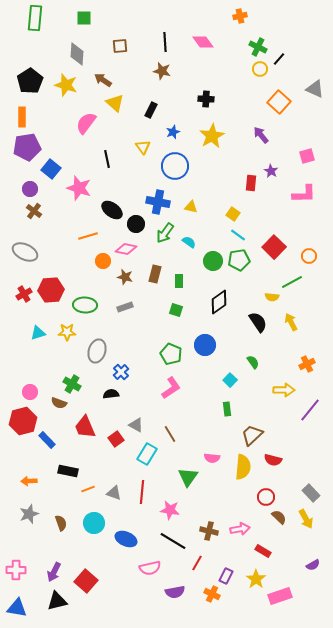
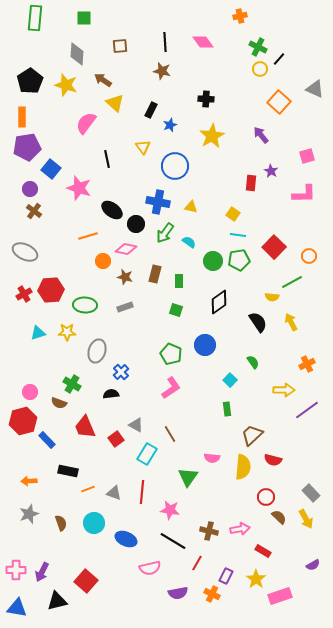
blue star at (173, 132): moved 3 px left, 7 px up
cyan line at (238, 235): rotated 28 degrees counterclockwise
purple line at (310, 410): moved 3 px left; rotated 15 degrees clockwise
purple arrow at (54, 572): moved 12 px left
purple semicircle at (175, 592): moved 3 px right, 1 px down
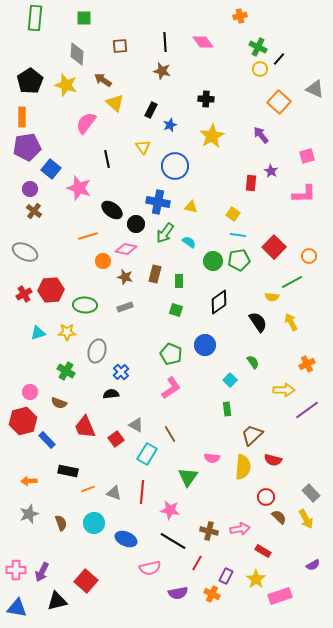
green cross at (72, 384): moved 6 px left, 13 px up
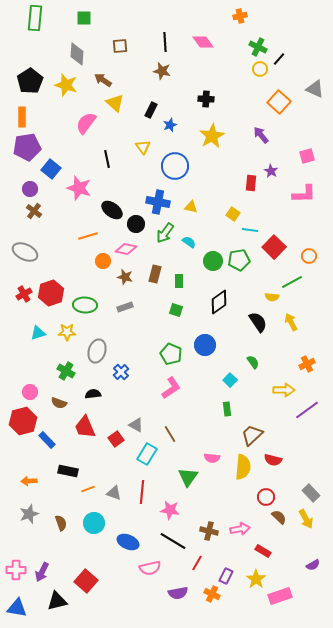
cyan line at (238, 235): moved 12 px right, 5 px up
red hexagon at (51, 290): moved 3 px down; rotated 15 degrees counterclockwise
black semicircle at (111, 394): moved 18 px left
blue ellipse at (126, 539): moved 2 px right, 3 px down
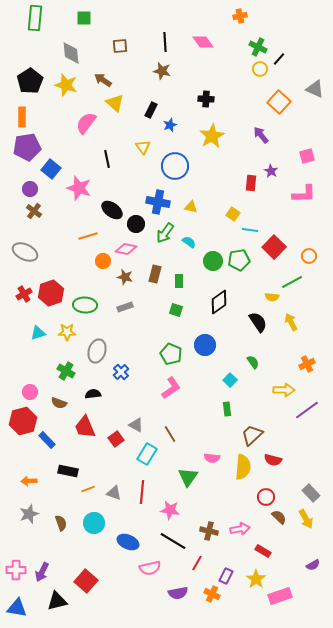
gray diamond at (77, 54): moved 6 px left, 1 px up; rotated 10 degrees counterclockwise
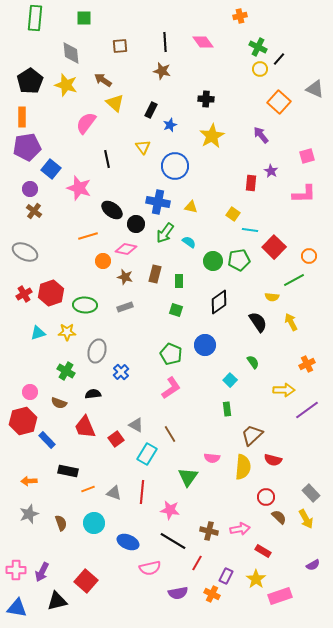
green line at (292, 282): moved 2 px right, 2 px up
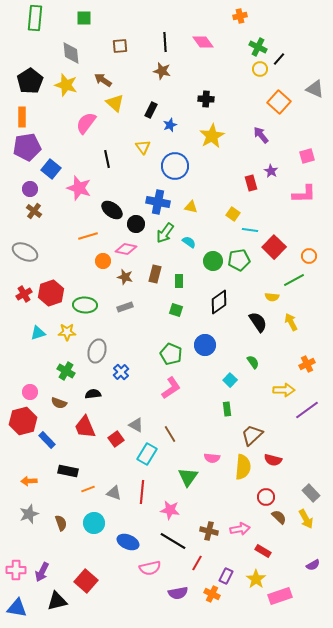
red rectangle at (251, 183): rotated 21 degrees counterclockwise
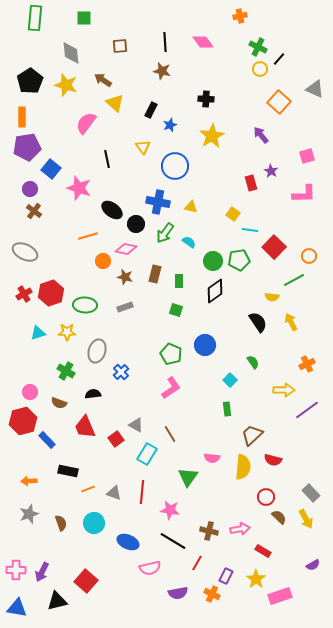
black diamond at (219, 302): moved 4 px left, 11 px up
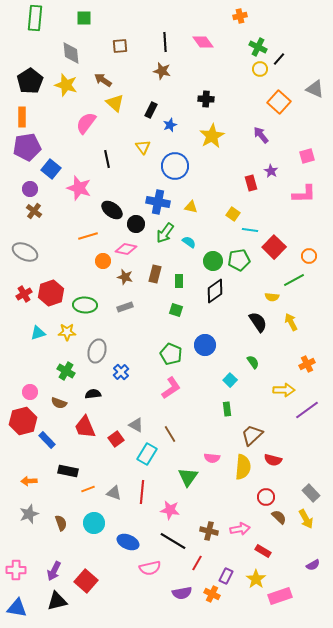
purple arrow at (42, 572): moved 12 px right, 1 px up
purple semicircle at (178, 593): moved 4 px right
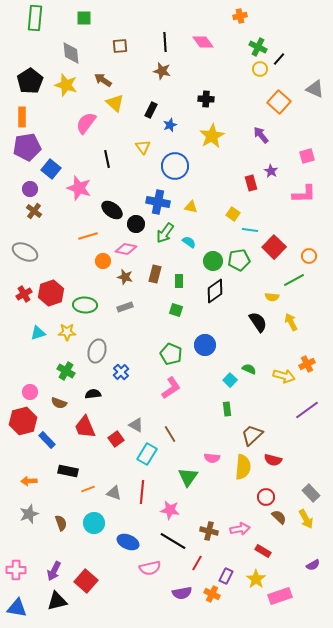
green semicircle at (253, 362): moved 4 px left, 7 px down; rotated 32 degrees counterclockwise
yellow arrow at (284, 390): moved 14 px up; rotated 15 degrees clockwise
